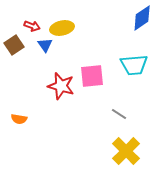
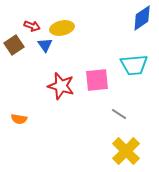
pink square: moved 5 px right, 4 px down
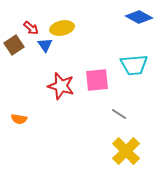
blue diamond: moved 3 px left, 1 px up; rotated 64 degrees clockwise
red arrow: moved 1 px left, 2 px down; rotated 21 degrees clockwise
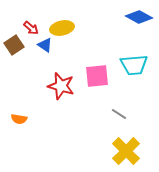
blue triangle: rotated 21 degrees counterclockwise
pink square: moved 4 px up
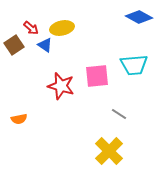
orange semicircle: rotated 21 degrees counterclockwise
yellow cross: moved 17 px left
